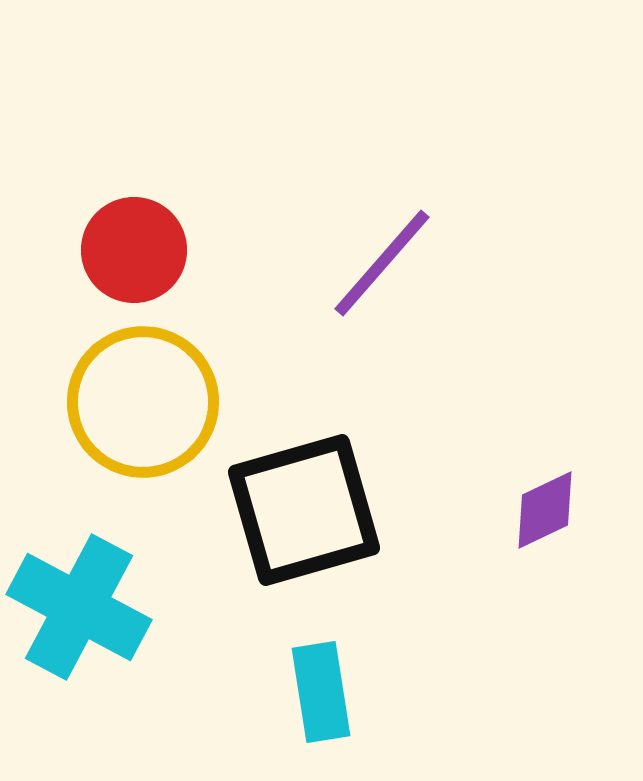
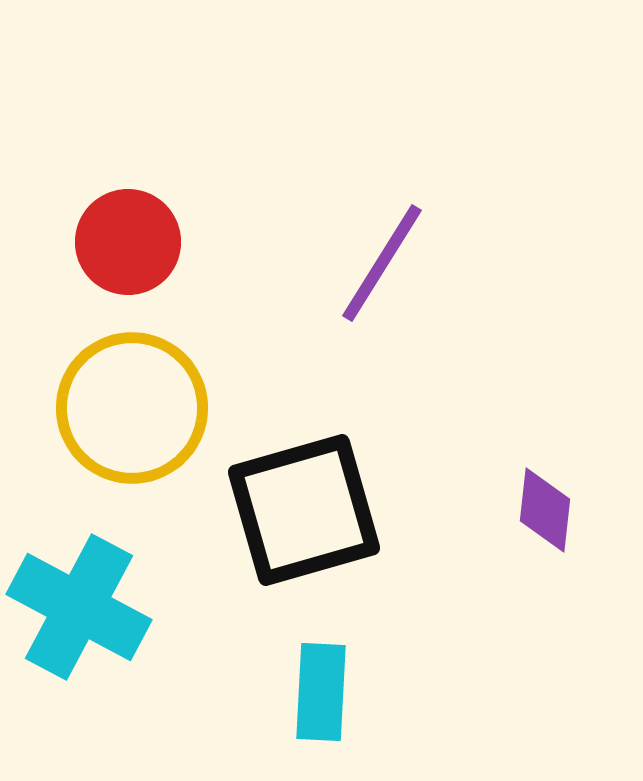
red circle: moved 6 px left, 8 px up
purple line: rotated 9 degrees counterclockwise
yellow circle: moved 11 px left, 6 px down
purple diamond: rotated 58 degrees counterclockwise
cyan rectangle: rotated 12 degrees clockwise
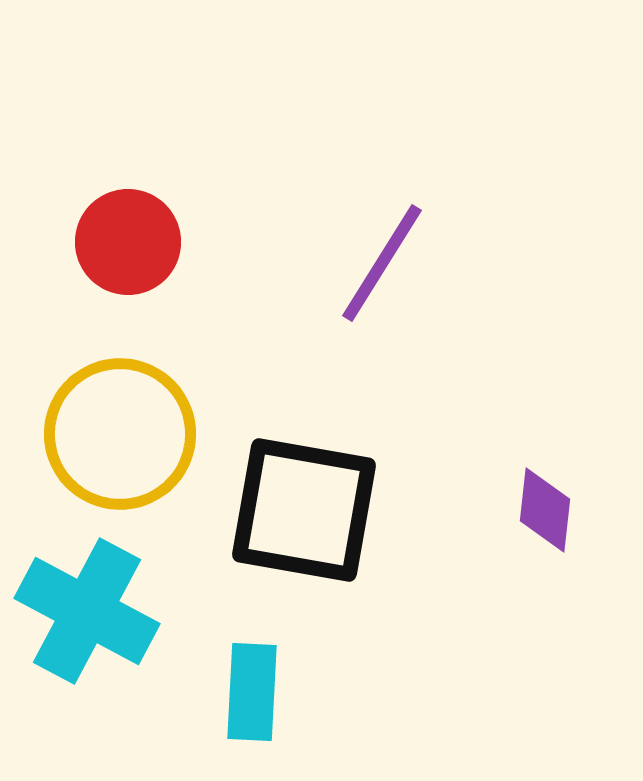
yellow circle: moved 12 px left, 26 px down
black square: rotated 26 degrees clockwise
cyan cross: moved 8 px right, 4 px down
cyan rectangle: moved 69 px left
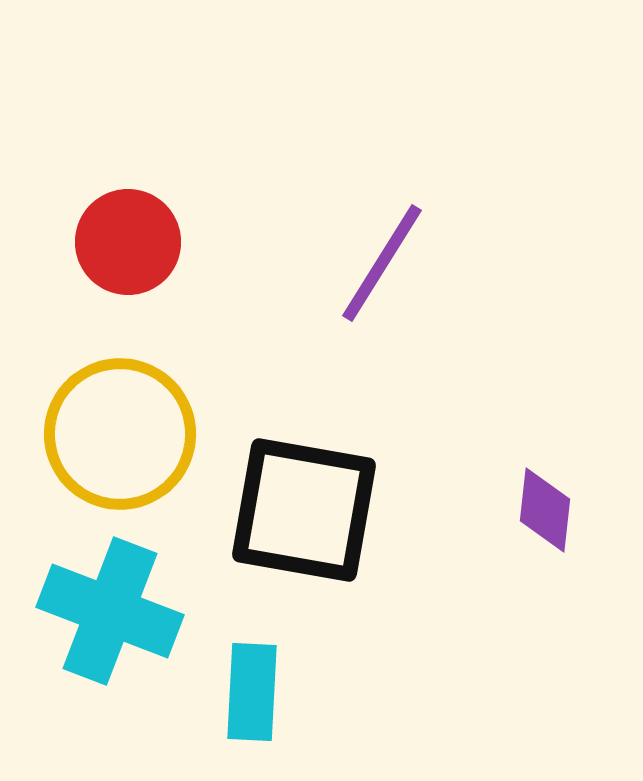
cyan cross: moved 23 px right; rotated 7 degrees counterclockwise
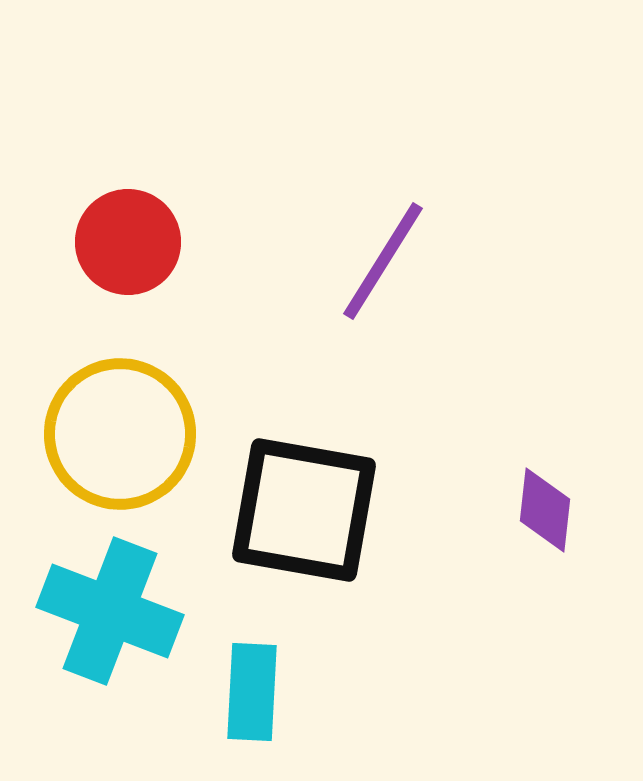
purple line: moved 1 px right, 2 px up
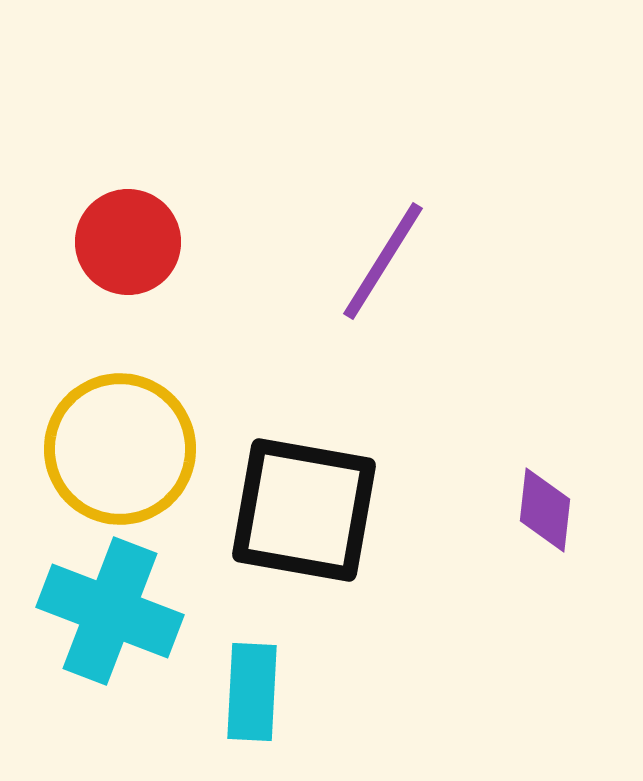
yellow circle: moved 15 px down
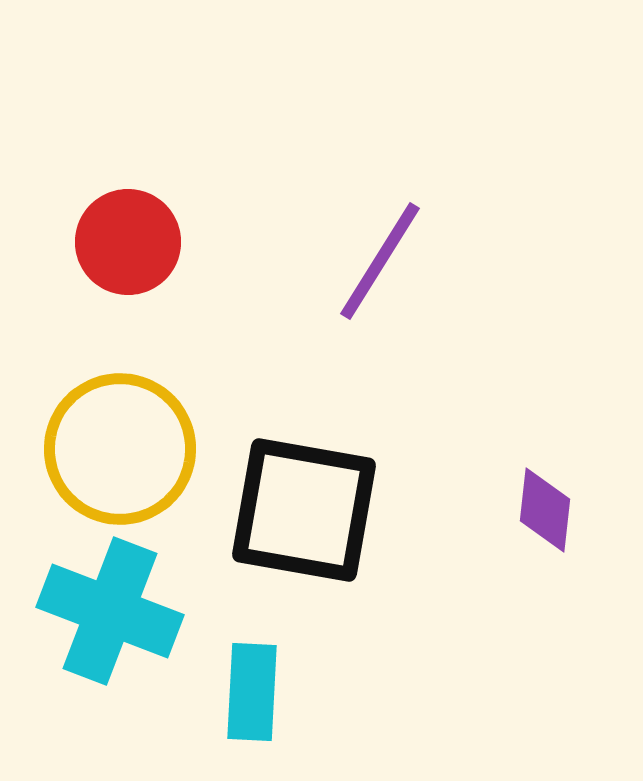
purple line: moved 3 px left
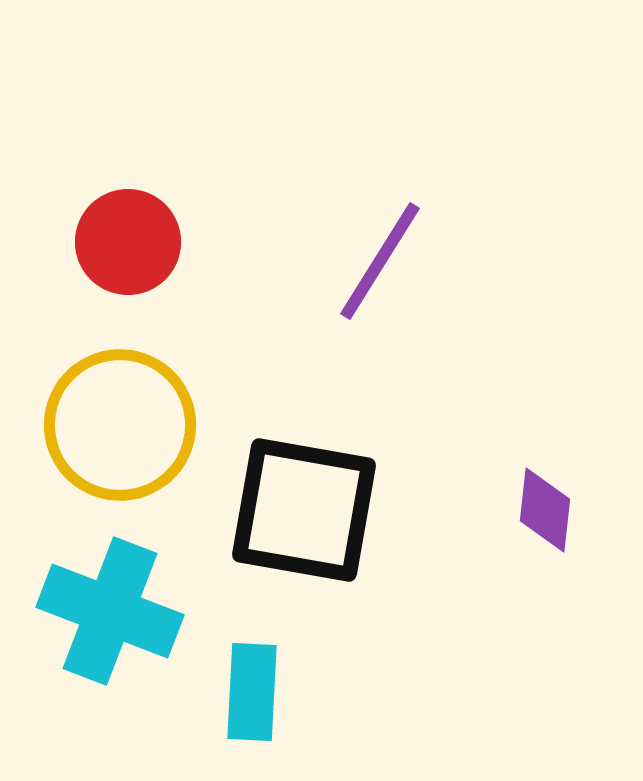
yellow circle: moved 24 px up
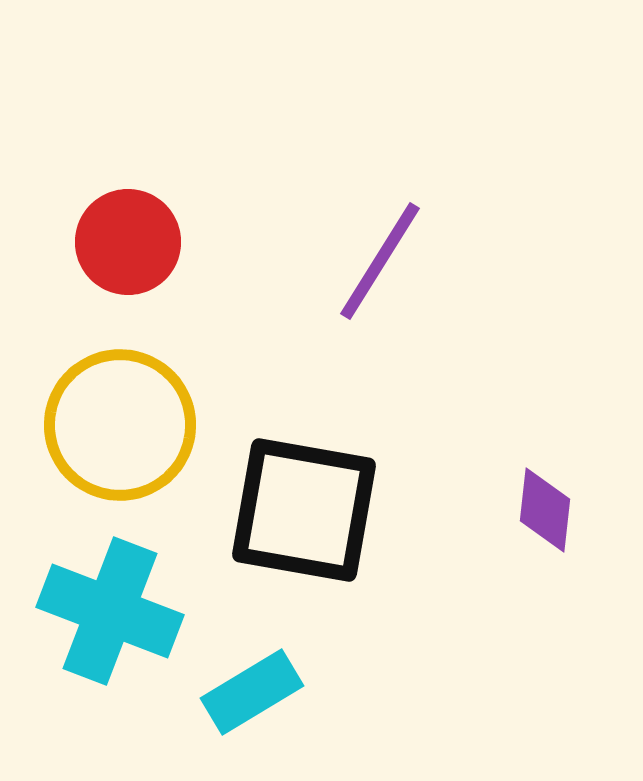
cyan rectangle: rotated 56 degrees clockwise
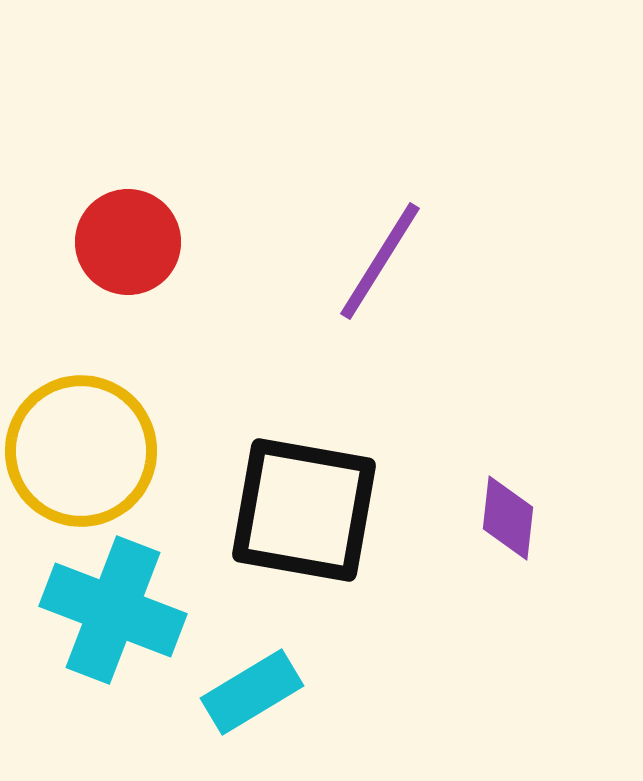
yellow circle: moved 39 px left, 26 px down
purple diamond: moved 37 px left, 8 px down
cyan cross: moved 3 px right, 1 px up
